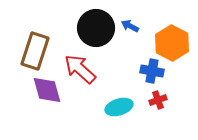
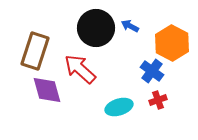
blue cross: rotated 25 degrees clockwise
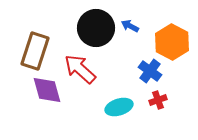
orange hexagon: moved 1 px up
blue cross: moved 2 px left
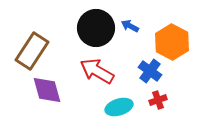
brown rectangle: moved 3 px left; rotated 15 degrees clockwise
red arrow: moved 17 px right, 2 px down; rotated 12 degrees counterclockwise
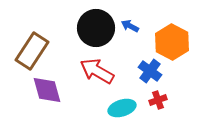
cyan ellipse: moved 3 px right, 1 px down
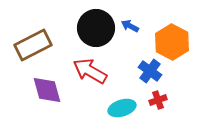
brown rectangle: moved 1 px right, 6 px up; rotated 30 degrees clockwise
red arrow: moved 7 px left
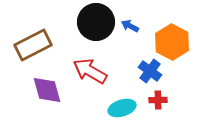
black circle: moved 6 px up
red cross: rotated 18 degrees clockwise
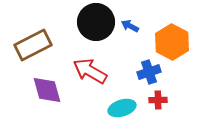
blue cross: moved 1 px left, 1 px down; rotated 35 degrees clockwise
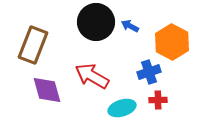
brown rectangle: rotated 42 degrees counterclockwise
red arrow: moved 2 px right, 5 px down
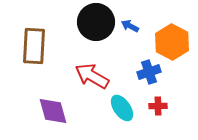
brown rectangle: moved 1 px right, 1 px down; rotated 18 degrees counterclockwise
purple diamond: moved 6 px right, 21 px down
red cross: moved 6 px down
cyan ellipse: rotated 72 degrees clockwise
